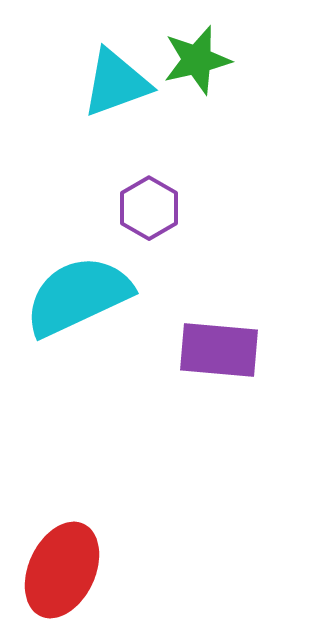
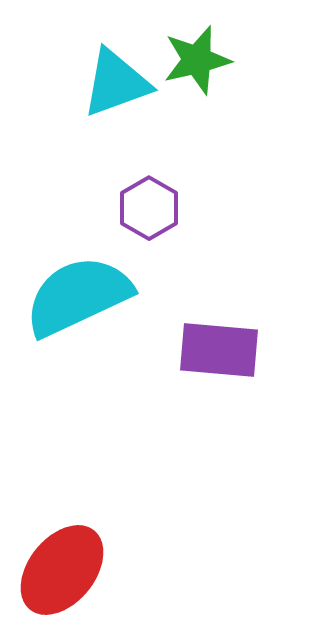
red ellipse: rotated 14 degrees clockwise
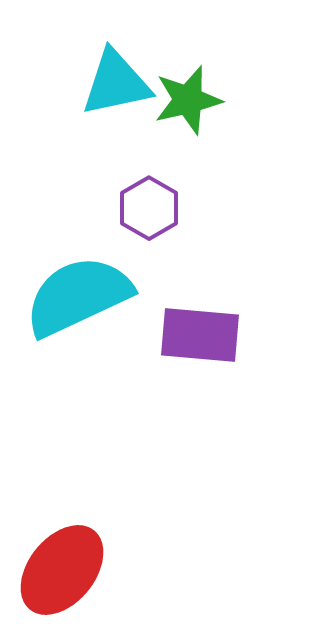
green star: moved 9 px left, 40 px down
cyan triangle: rotated 8 degrees clockwise
purple rectangle: moved 19 px left, 15 px up
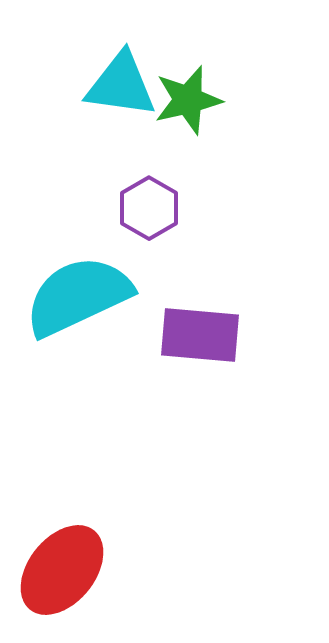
cyan triangle: moved 5 px right, 2 px down; rotated 20 degrees clockwise
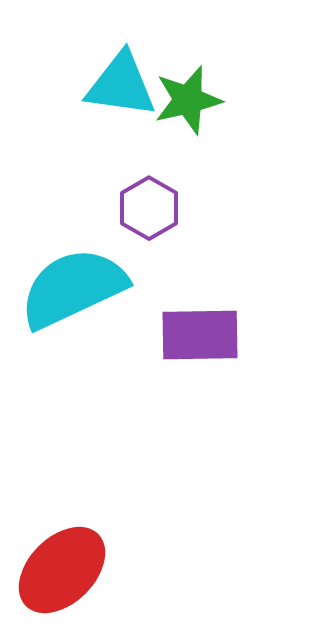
cyan semicircle: moved 5 px left, 8 px up
purple rectangle: rotated 6 degrees counterclockwise
red ellipse: rotated 6 degrees clockwise
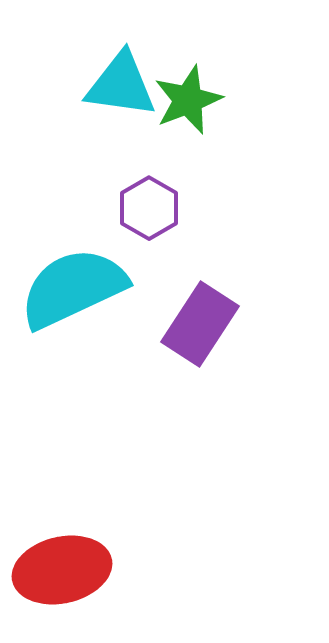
green star: rotated 8 degrees counterclockwise
purple rectangle: moved 11 px up; rotated 56 degrees counterclockwise
red ellipse: rotated 32 degrees clockwise
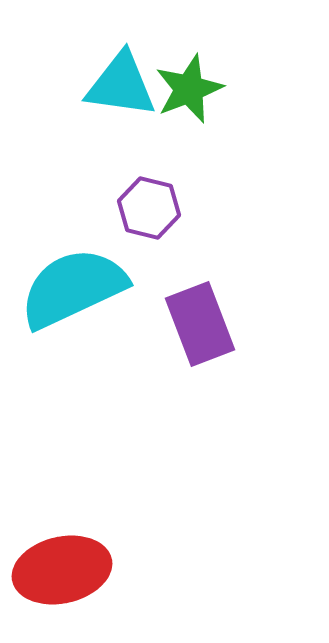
green star: moved 1 px right, 11 px up
purple hexagon: rotated 16 degrees counterclockwise
purple rectangle: rotated 54 degrees counterclockwise
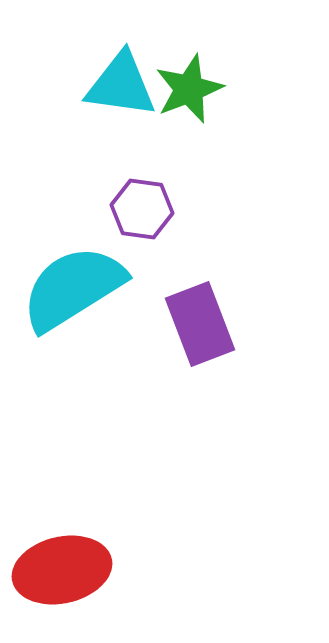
purple hexagon: moved 7 px left, 1 px down; rotated 6 degrees counterclockwise
cyan semicircle: rotated 7 degrees counterclockwise
